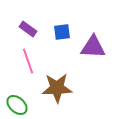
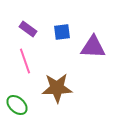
pink line: moved 3 px left
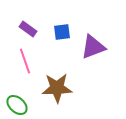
purple triangle: rotated 24 degrees counterclockwise
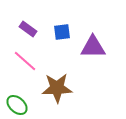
purple triangle: rotated 20 degrees clockwise
pink line: rotated 30 degrees counterclockwise
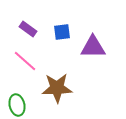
green ellipse: rotated 35 degrees clockwise
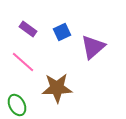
blue square: rotated 18 degrees counterclockwise
purple triangle: rotated 40 degrees counterclockwise
pink line: moved 2 px left, 1 px down
green ellipse: rotated 15 degrees counterclockwise
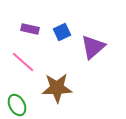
purple rectangle: moved 2 px right; rotated 24 degrees counterclockwise
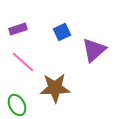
purple rectangle: moved 12 px left; rotated 30 degrees counterclockwise
purple triangle: moved 1 px right, 3 px down
brown star: moved 2 px left
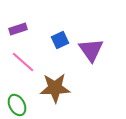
blue square: moved 2 px left, 8 px down
purple triangle: moved 3 px left; rotated 24 degrees counterclockwise
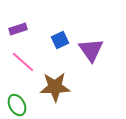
brown star: moved 1 px up
